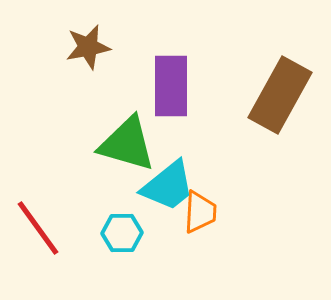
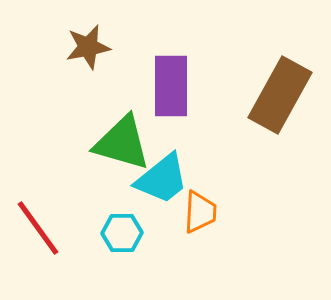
green triangle: moved 5 px left, 1 px up
cyan trapezoid: moved 6 px left, 7 px up
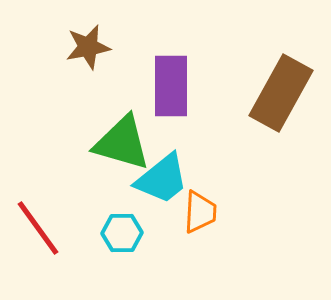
brown rectangle: moved 1 px right, 2 px up
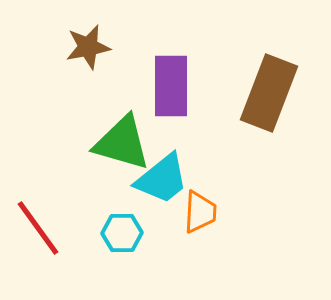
brown rectangle: moved 12 px left; rotated 8 degrees counterclockwise
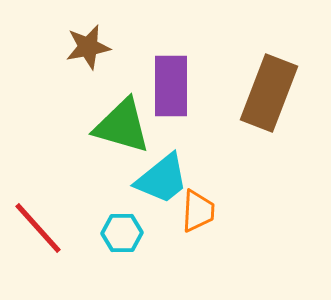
green triangle: moved 17 px up
orange trapezoid: moved 2 px left, 1 px up
red line: rotated 6 degrees counterclockwise
